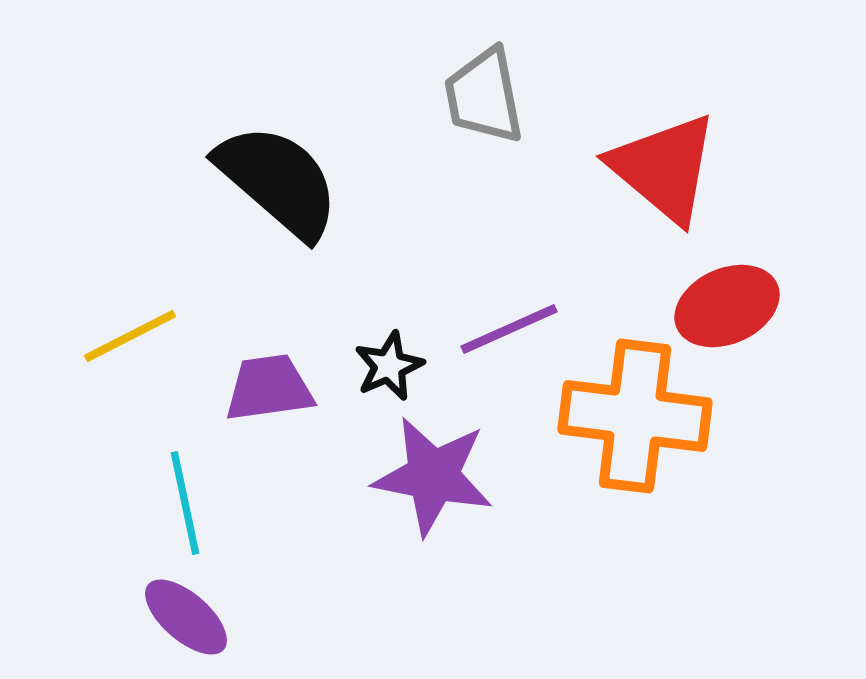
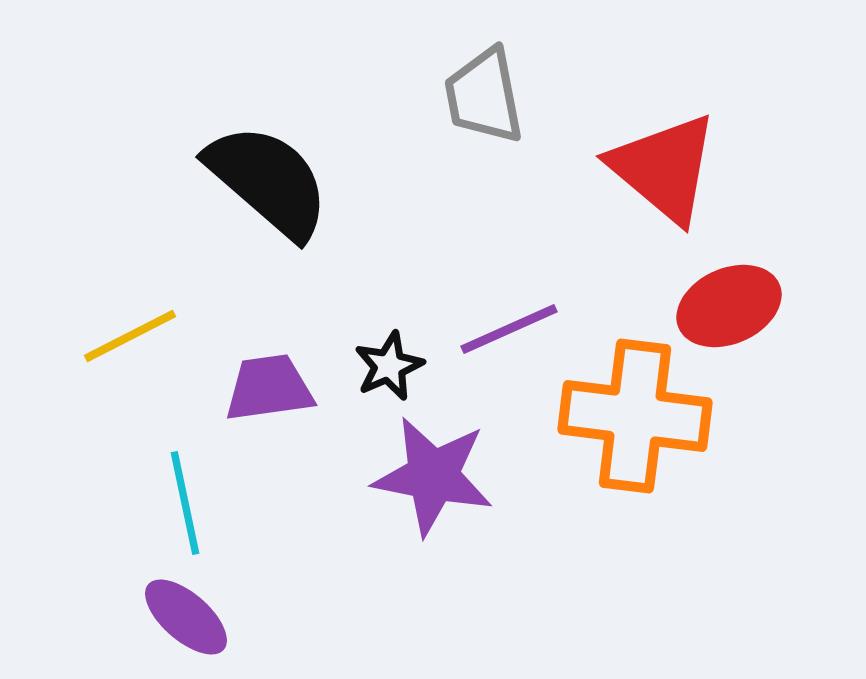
black semicircle: moved 10 px left
red ellipse: moved 2 px right
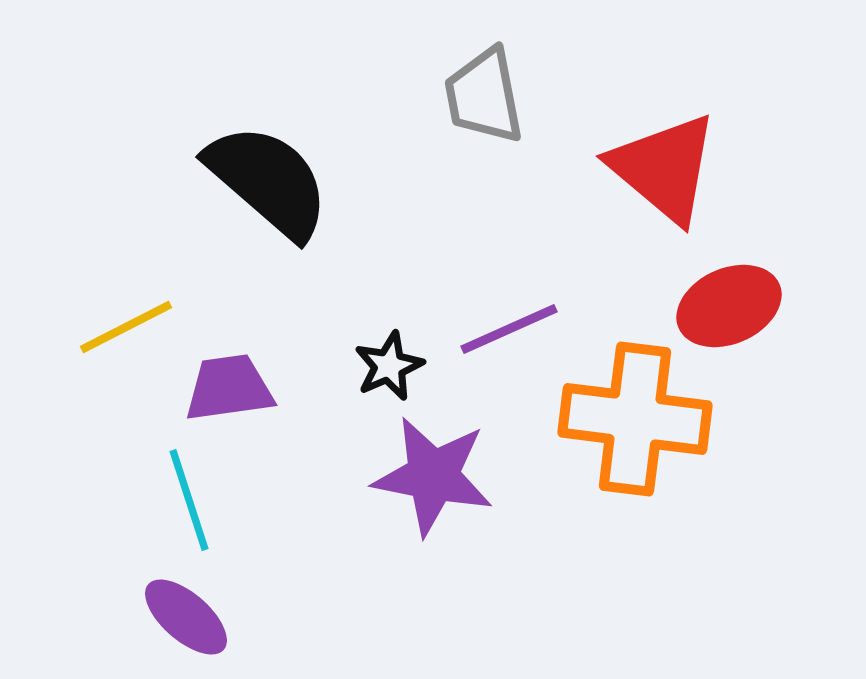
yellow line: moved 4 px left, 9 px up
purple trapezoid: moved 40 px left
orange cross: moved 3 px down
cyan line: moved 4 px right, 3 px up; rotated 6 degrees counterclockwise
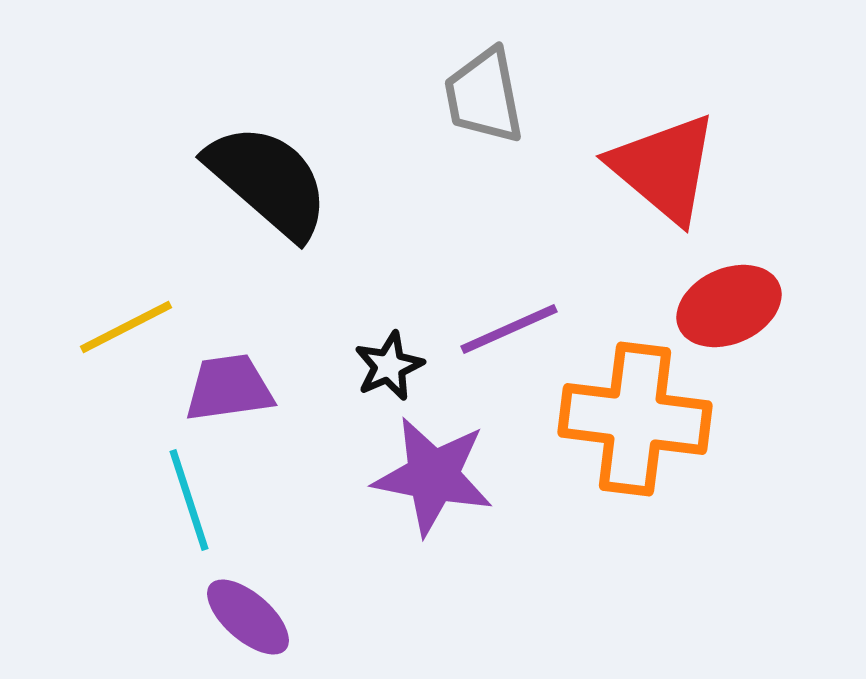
purple ellipse: moved 62 px right
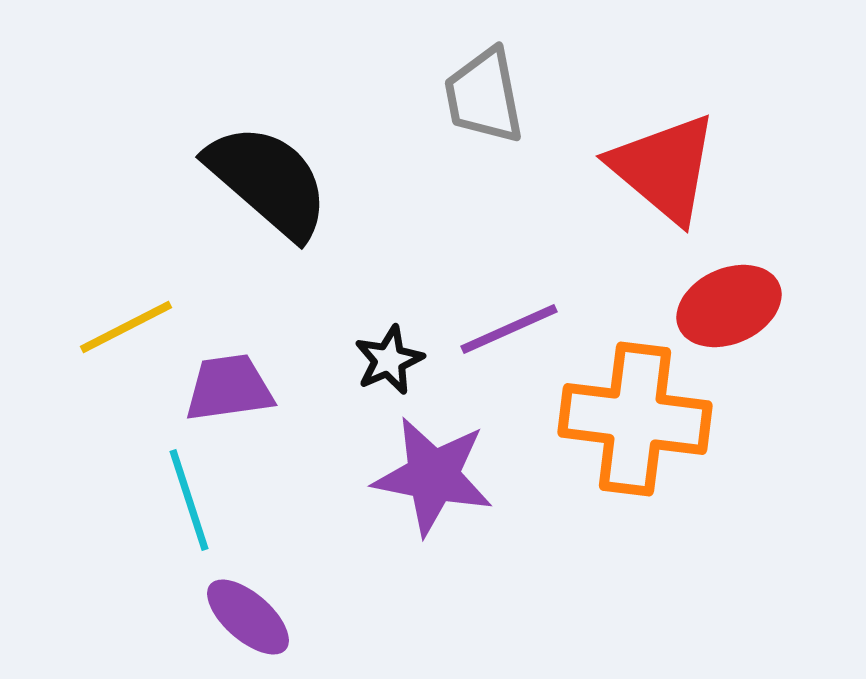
black star: moved 6 px up
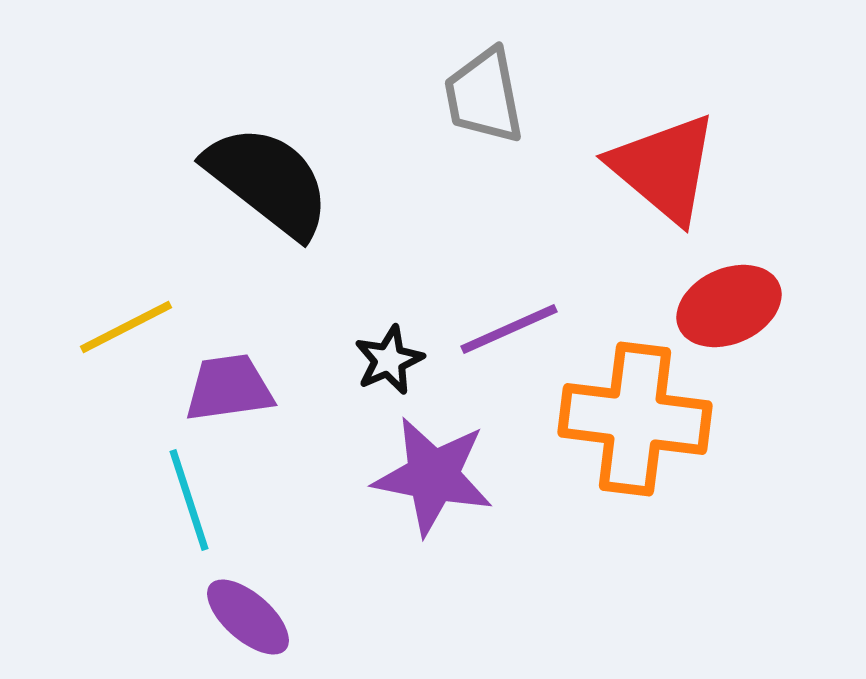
black semicircle: rotated 3 degrees counterclockwise
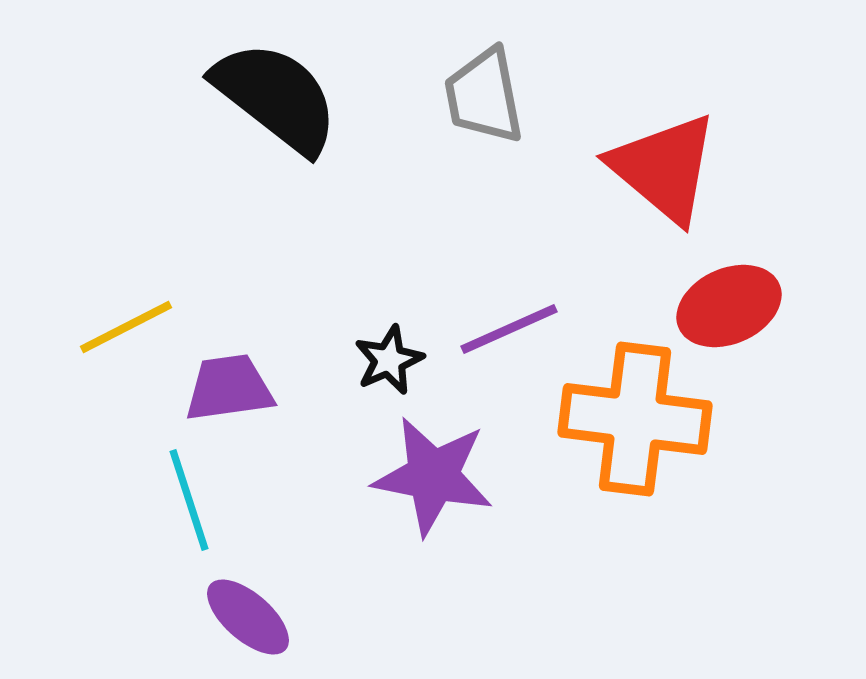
black semicircle: moved 8 px right, 84 px up
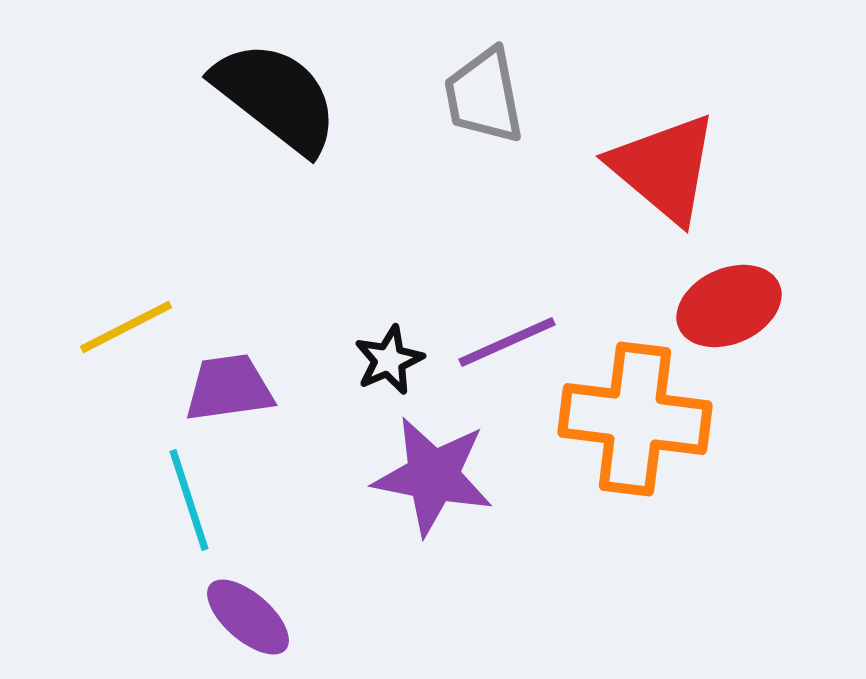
purple line: moved 2 px left, 13 px down
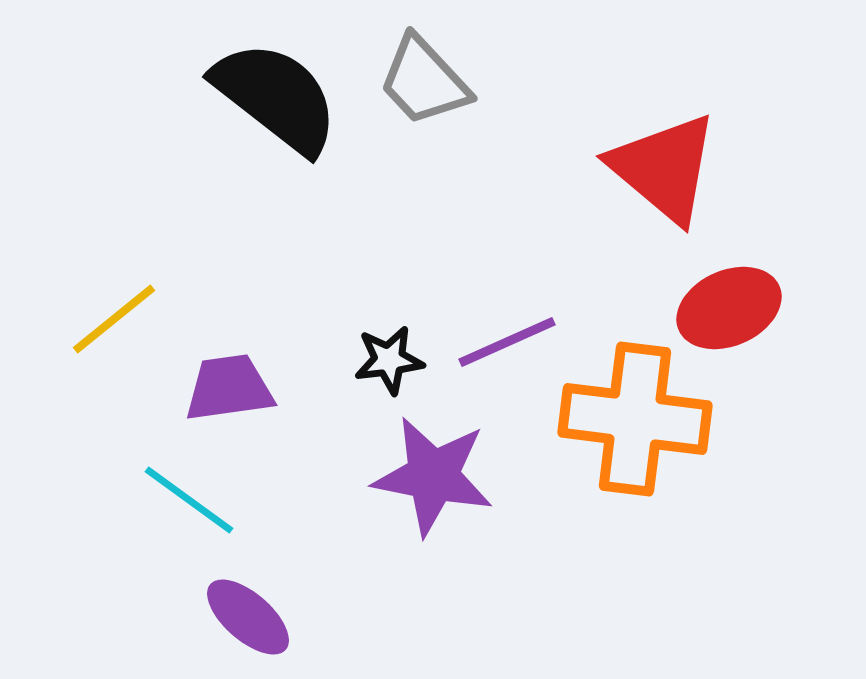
gray trapezoid: moved 60 px left, 15 px up; rotated 32 degrees counterclockwise
red ellipse: moved 2 px down
yellow line: moved 12 px left, 8 px up; rotated 12 degrees counterclockwise
black star: rotated 16 degrees clockwise
cyan line: rotated 36 degrees counterclockwise
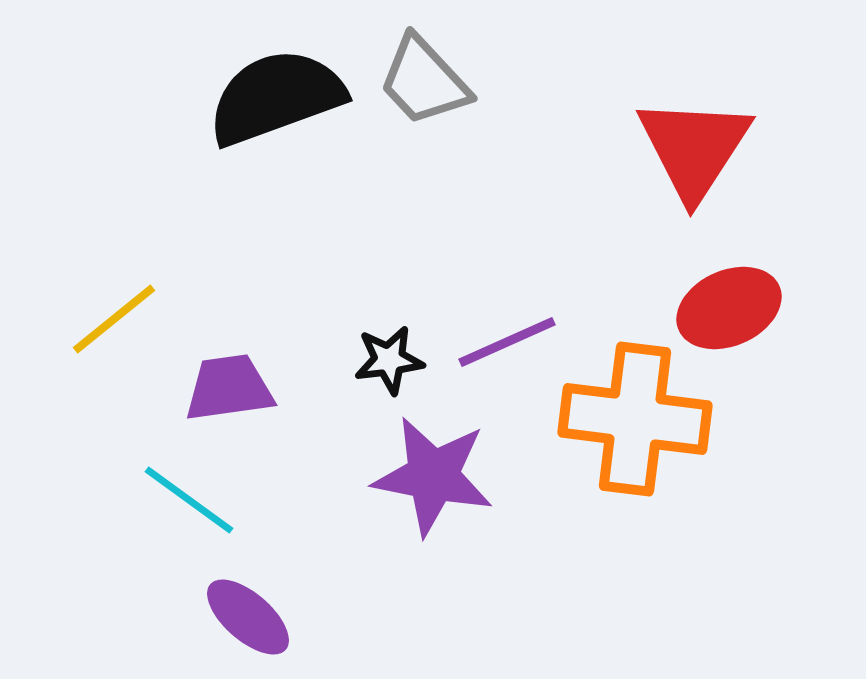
black semicircle: rotated 58 degrees counterclockwise
red triangle: moved 30 px right, 20 px up; rotated 23 degrees clockwise
